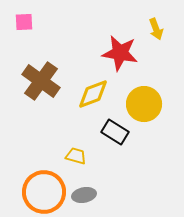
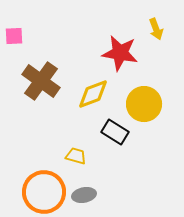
pink square: moved 10 px left, 14 px down
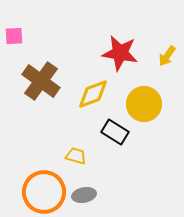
yellow arrow: moved 11 px right, 27 px down; rotated 55 degrees clockwise
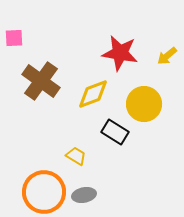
pink square: moved 2 px down
yellow arrow: rotated 15 degrees clockwise
yellow trapezoid: rotated 15 degrees clockwise
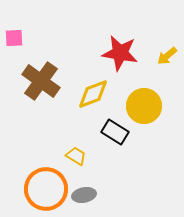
yellow circle: moved 2 px down
orange circle: moved 2 px right, 3 px up
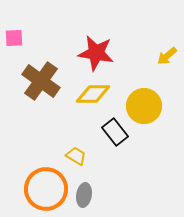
red star: moved 24 px left
yellow diamond: rotated 20 degrees clockwise
black rectangle: rotated 20 degrees clockwise
gray ellipse: rotated 70 degrees counterclockwise
